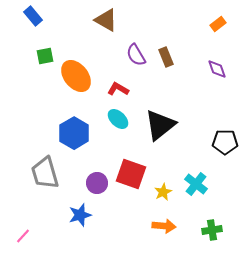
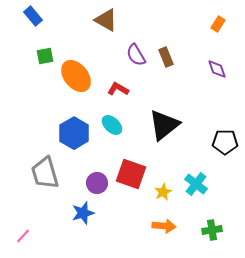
orange rectangle: rotated 21 degrees counterclockwise
cyan ellipse: moved 6 px left, 6 px down
black triangle: moved 4 px right
blue star: moved 3 px right, 2 px up
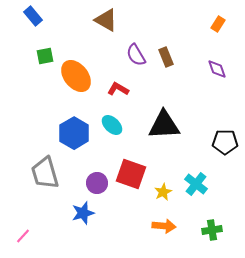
black triangle: rotated 36 degrees clockwise
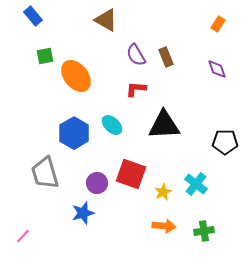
red L-shape: moved 18 px right; rotated 25 degrees counterclockwise
green cross: moved 8 px left, 1 px down
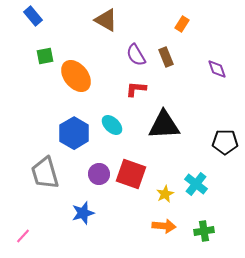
orange rectangle: moved 36 px left
purple circle: moved 2 px right, 9 px up
yellow star: moved 2 px right, 2 px down
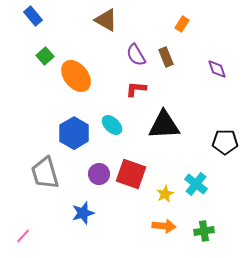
green square: rotated 30 degrees counterclockwise
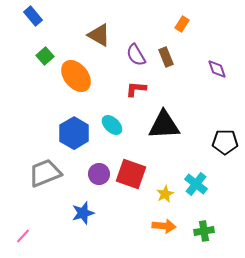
brown triangle: moved 7 px left, 15 px down
gray trapezoid: rotated 84 degrees clockwise
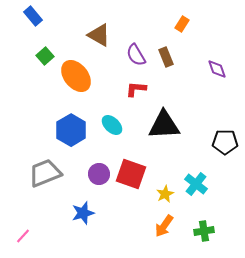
blue hexagon: moved 3 px left, 3 px up
orange arrow: rotated 120 degrees clockwise
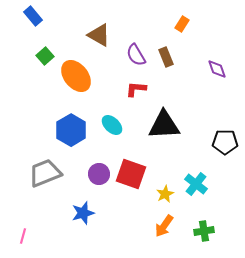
pink line: rotated 28 degrees counterclockwise
